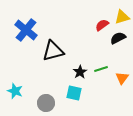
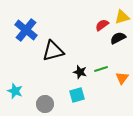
black star: rotated 24 degrees counterclockwise
cyan square: moved 3 px right, 2 px down; rotated 28 degrees counterclockwise
gray circle: moved 1 px left, 1 px down
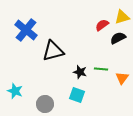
green line: rotated 24 degrees clockwise
cyan square: rotated 35 degrees clockwise
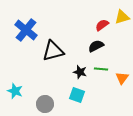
black semicircle: moved 22 px left, 8 px down
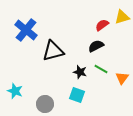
green line: rotated 24 degrees clockwise
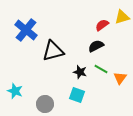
orange triangle: moved 2 px left
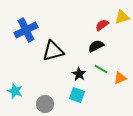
blue cross: rotated 25 degrees clockwise
black star: moved 1 px left, 2 px down; rotated 16 degrees clockwise
orange triangle: rotated 32 degrees clockwise
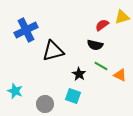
black semicircle: moved 1 px left, 1 px up; rotated 140 degrees counterclockwise
green line: moved 3 px up
orange triangle: moved 3 px up; rotated 48 degrees clockwise
cyan square: moved 4 px left, 1 px down
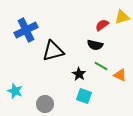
cyan square: moved 11 px right
